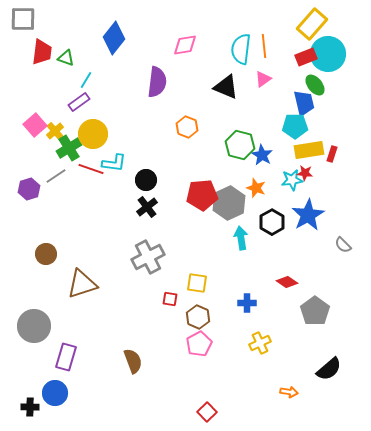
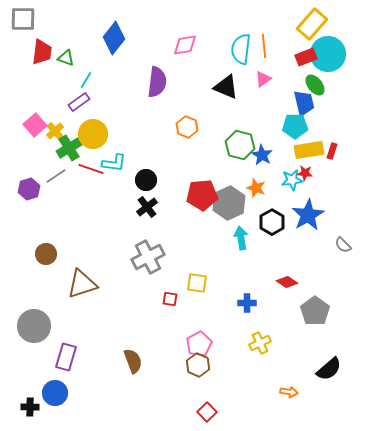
red rectangle at (332, 154): moved 3 px up
brown hexagon at (198, 317): moved 48 px down
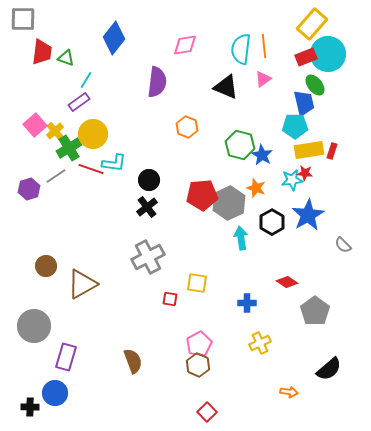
black circle at (146, 180): moved 3 px right
brown circle at (46, 254): moved 12 px down
brown triangle at (82, 284): rotated 12 degrees counterclockwise
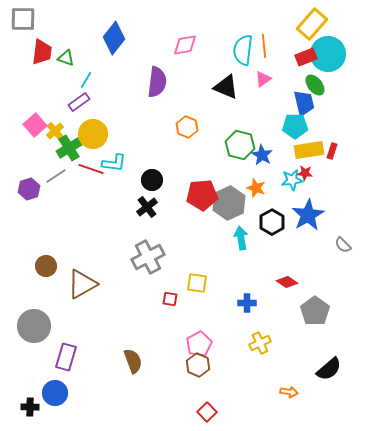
cyan semicircle at (241, 49): moved 2 px right, 1 px down
black circle at (149, 180): moved 3 px right
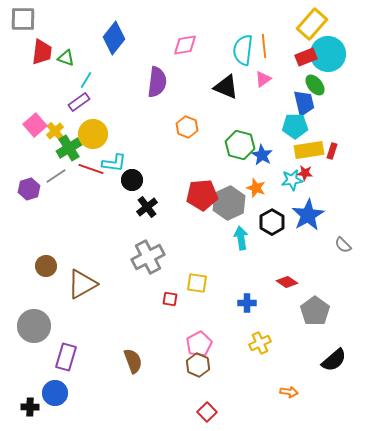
black circle at (152, 180): moved 20 px left
black semicircle at (329, 369): moved 5 px right, 9 px up
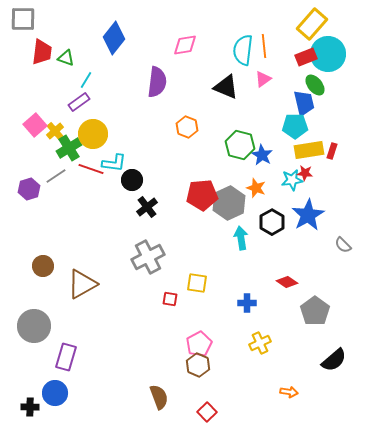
brown circle at (46, 266): moved 3 px left
brown semicircle at (133, 361): moved 26 px right, 36 px down
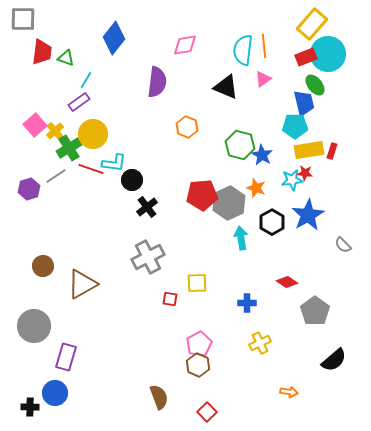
yellow square at (197, 283): rotated 10 degrees counterclockwise
